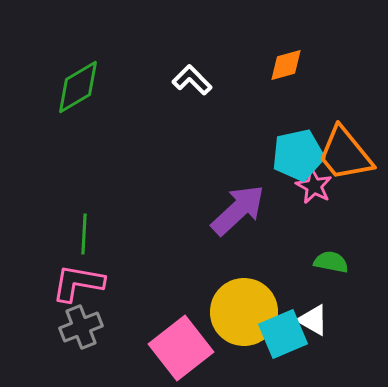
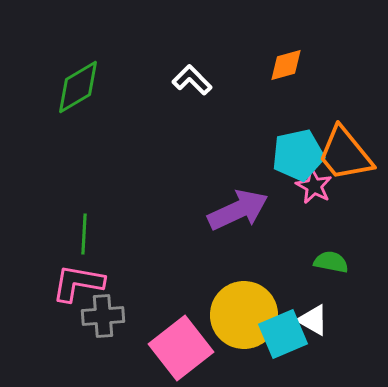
purple arrow: rotated 18 degrees clockwise
yellow circle: moved 3 px down
gray cross: moved 22 px right, 11 px up; rotated 18 degrees clockwise
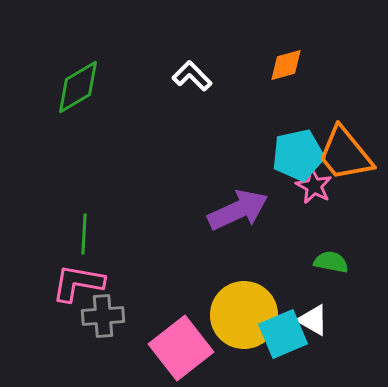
white L-shape: moved 4 px up
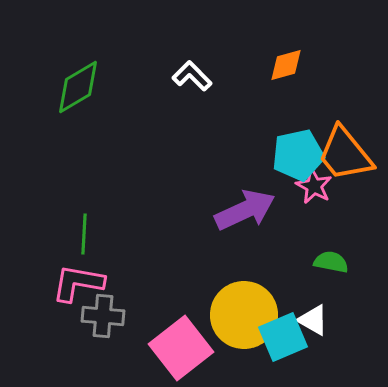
purple arrow: moved 7 px right
gray cross: rotated 9 degrees clockwise
cyan square: moved 3 px down
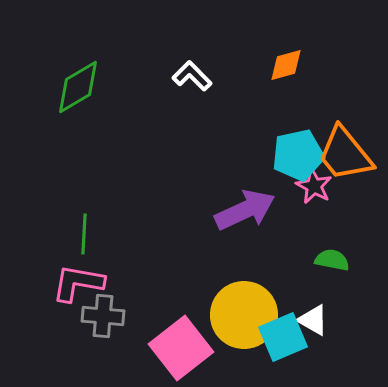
green semicircle: moved 1 px right, 2 px up
